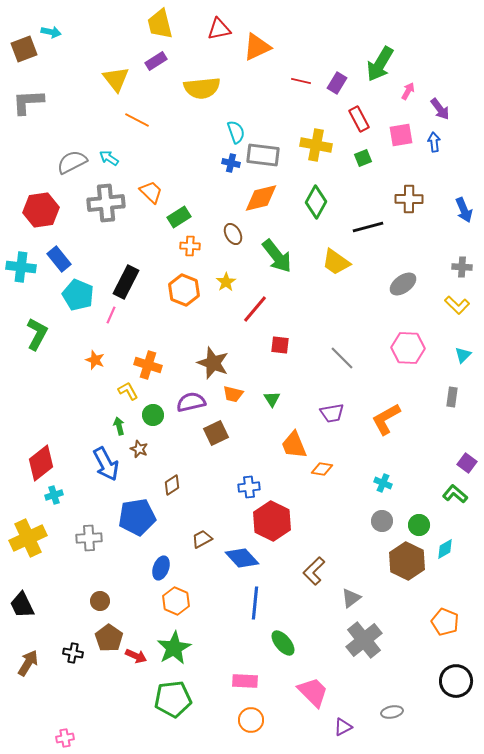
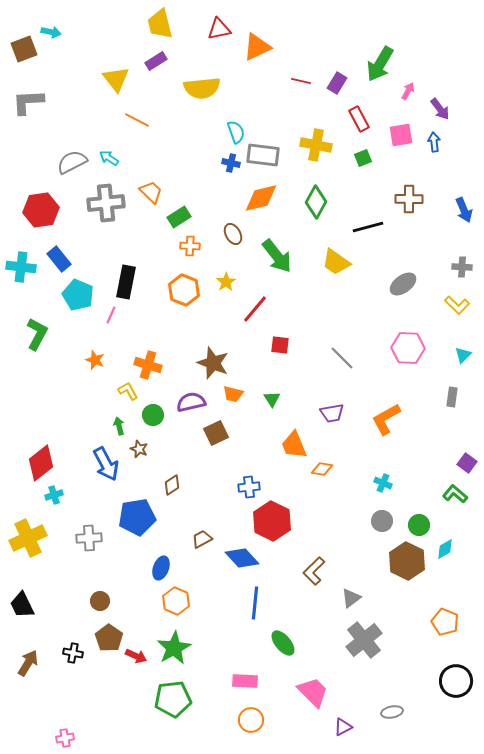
black rectangle at (126, 282): rotated 16 degrees counterclockwise
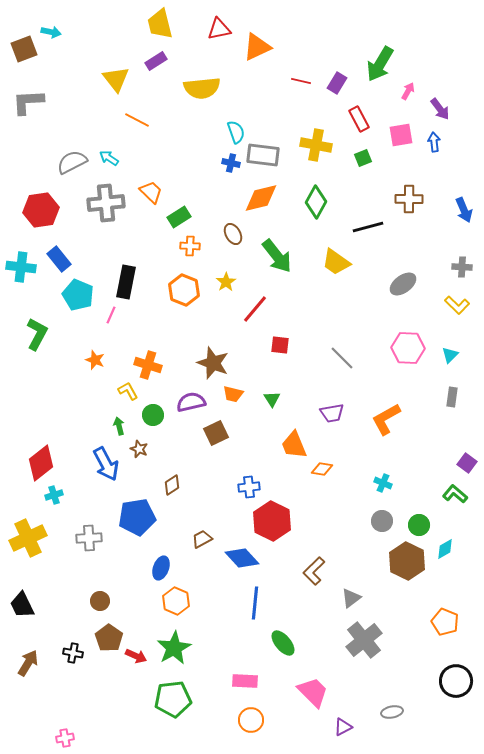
cyan triangle at (463, 355): moved 13 px left
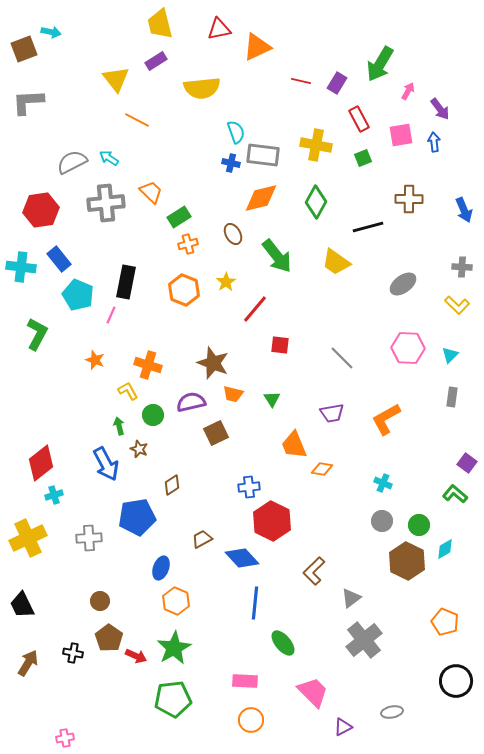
orange cross at (190, 246): moved 2 px left, 2 px up; rotated 18 degrees counterclockwise
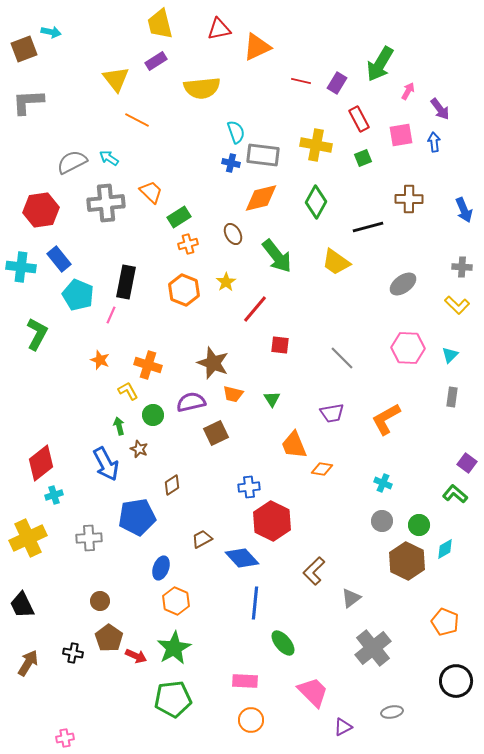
orange star at (95, 360): moved 5 px right
gray cross at (364, 640): moved 9 px right, 8 px down
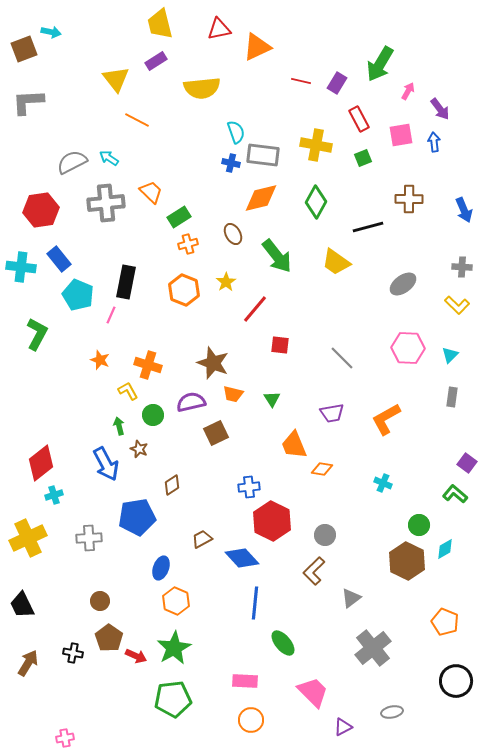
gray circle at (382, 521): moved 57 px left, 14 px down
